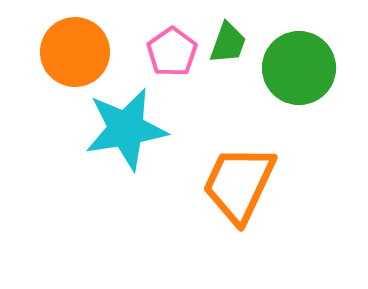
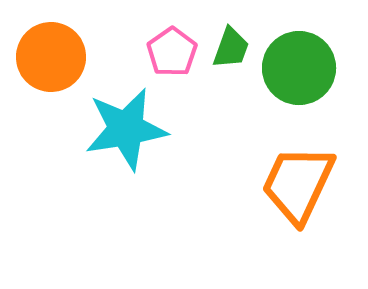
green trapezoid: moved 3 px right, 5 px down
orange circle: moved 24 px left, 5 px down
orange trapezoid: moved 59 px right
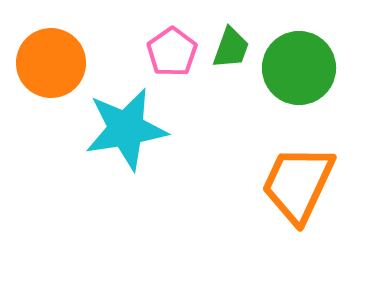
orange circle: moved 6 px down
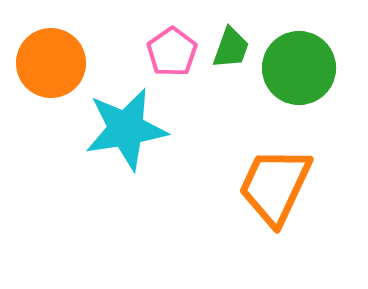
orange trapezoid: moved 23 px left, 2 px down
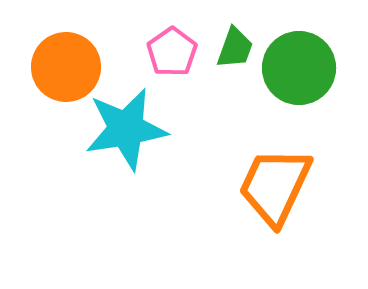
green trapezoid: moved 4 px right
orange circle: moved 15 px right, 4 px down
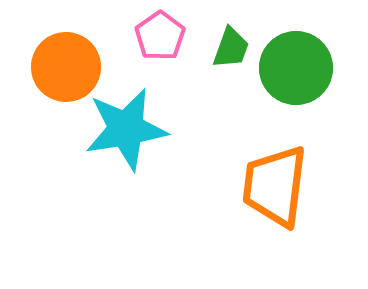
green trapezoid: moved 4 px left
pink pentagon: moved 12 px left, 16 px up
green circle: moved 3 px left
orange trapezoid: rotated 18 degrees counterclockwise
